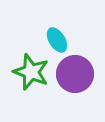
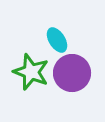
purple circle: moved 3 px left, 1 px up
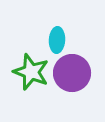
cyan ellipse: rotated 35 degrees clockwise
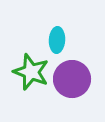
purple circle: moved 6 px down
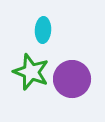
cyan ellipse: moved 14 px left, 10 px up
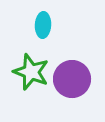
cyan ellipse: moved 5 px up
